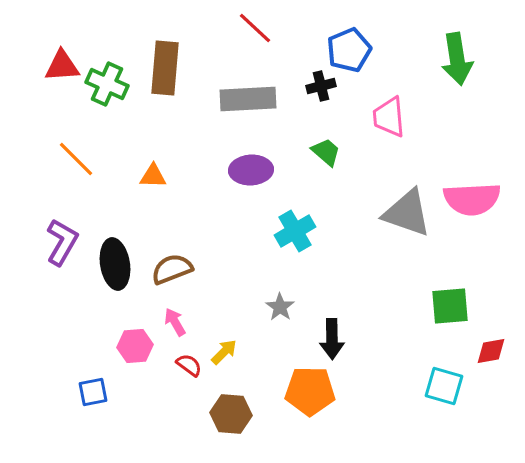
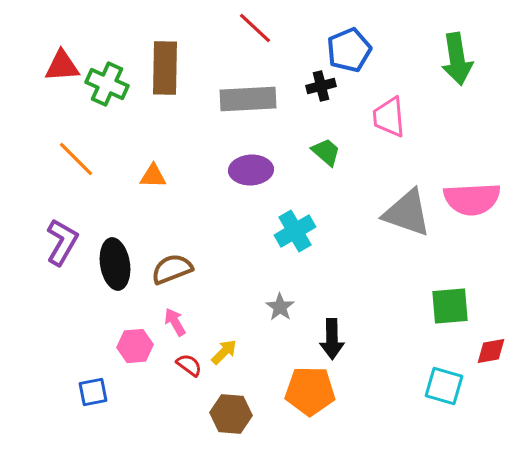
brown rectangle: rotated 4 degrees counterclockwise
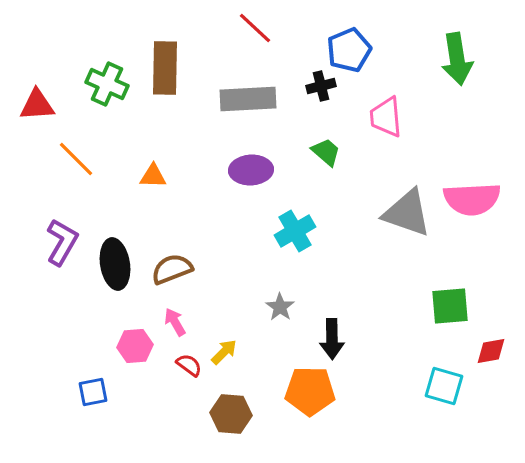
red triangle: moved 25 px left, 39 px down
pink trapezoid: moved 3 px left
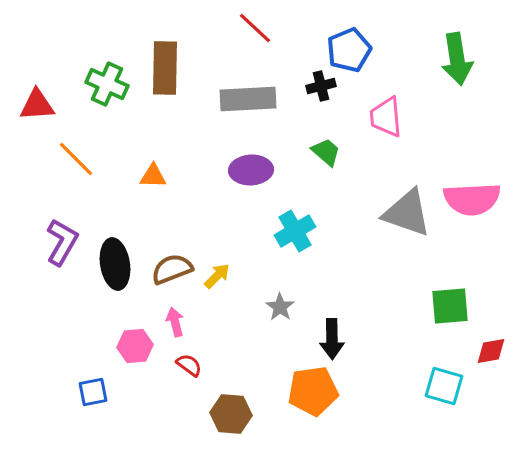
pink arrow: rotated 16 degrees clockwise
yellow arrow: moved 7 px left, 76 px up
orange pentagon: moved 3 px right; rotated 9 degrees counterclockwise
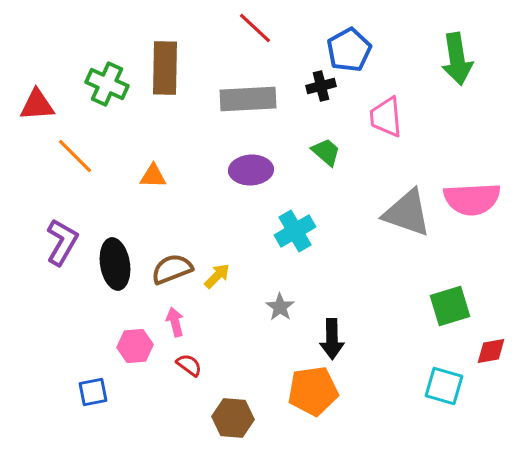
blue pentagon: rotated 6 degrees counterclockwise
orange line: moved 1 px left, 3 px up
green square: rotated 12 degrees counterclockwise
brown hexagon: moved 2 px right, 4 px down
